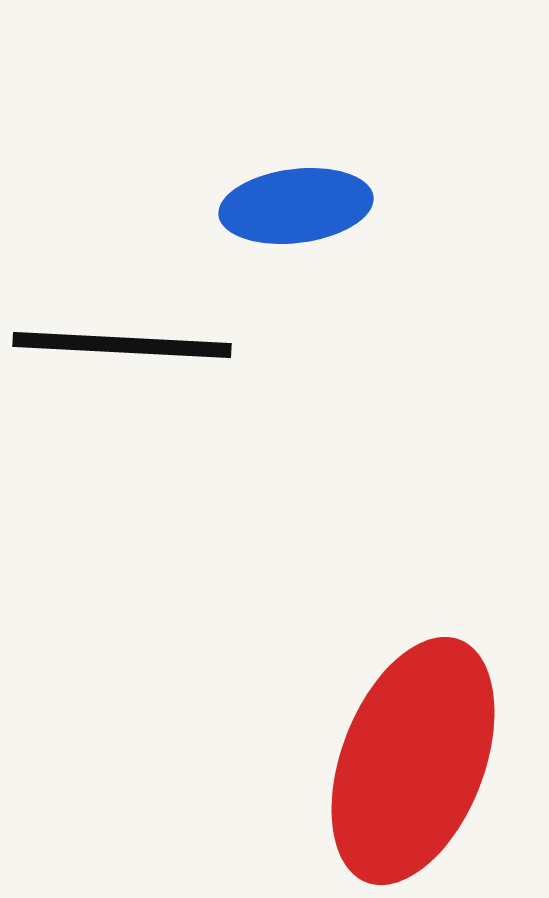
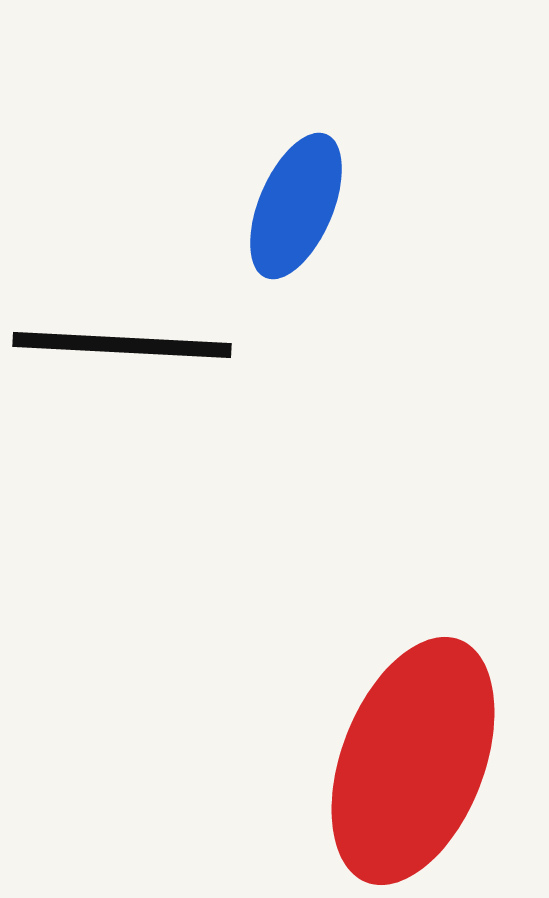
blue ellipse: rotated 60 degrees counterclockwise
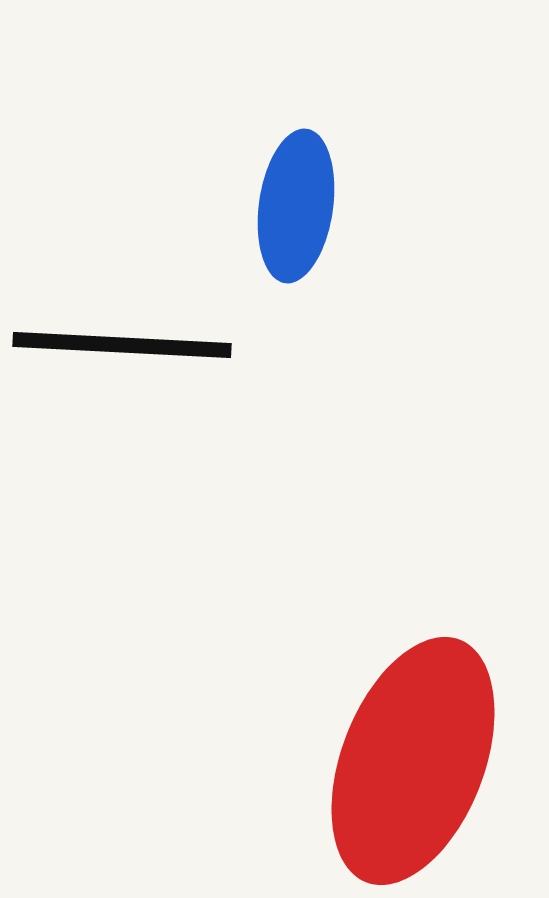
blue ellipse: rotated 15 degrees counterclockwise
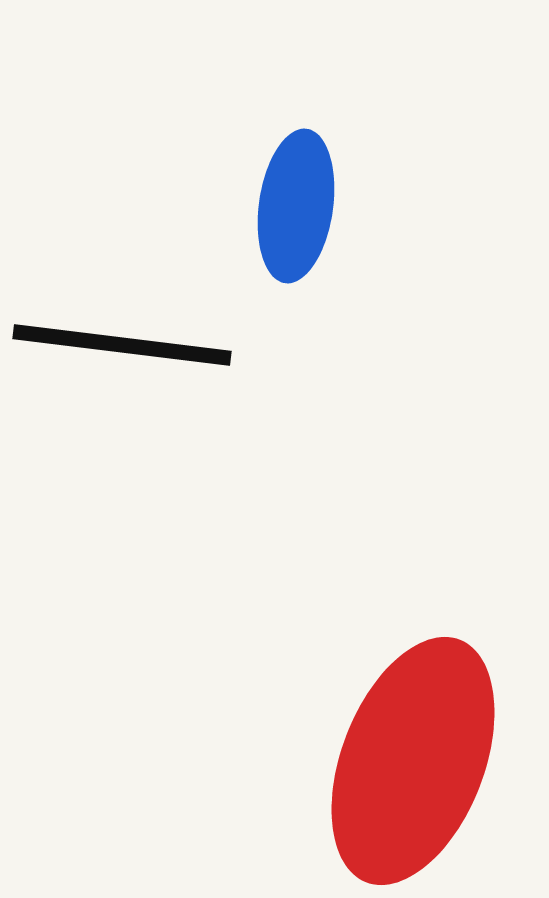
black line: rotated 4 degrees clockwise
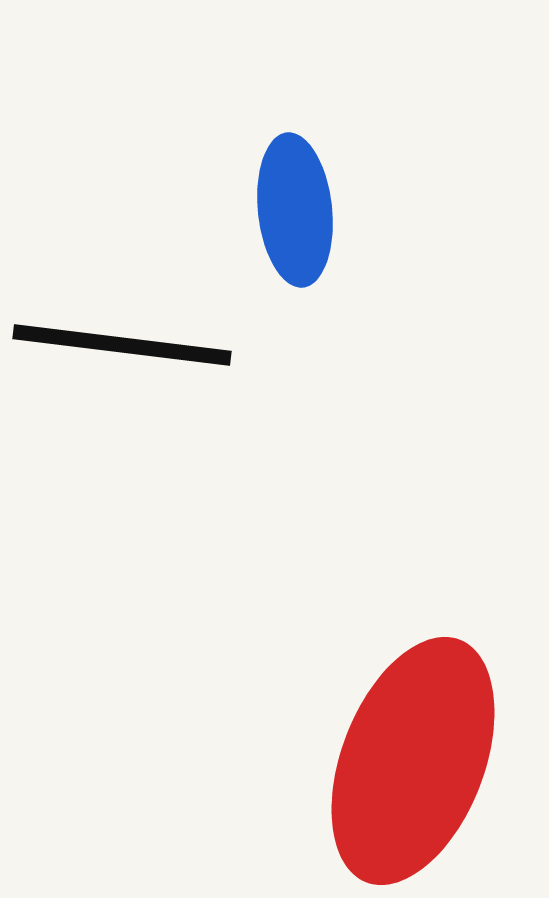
blue ellipse: moved 1 px left, 4 px down; rotated 14 degrees counterclockwise
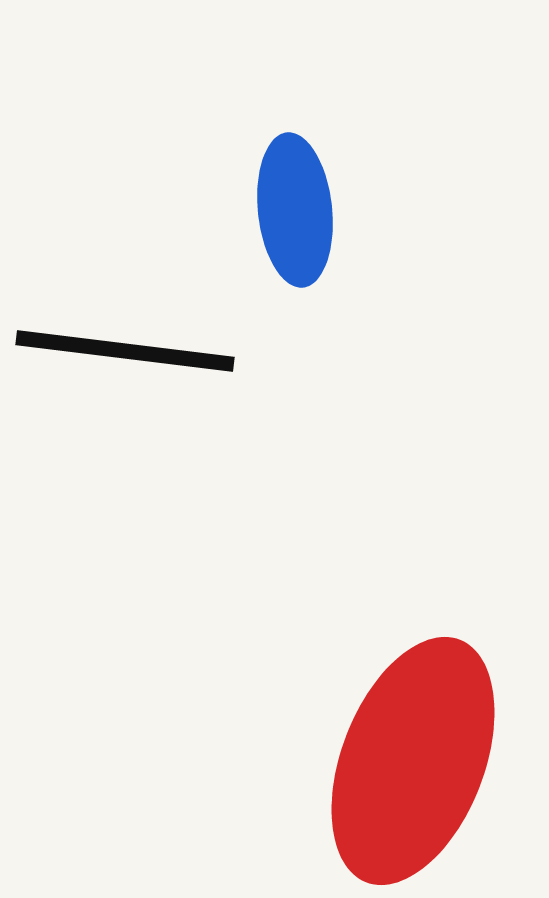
black line: moved 3 px right, 6 px down
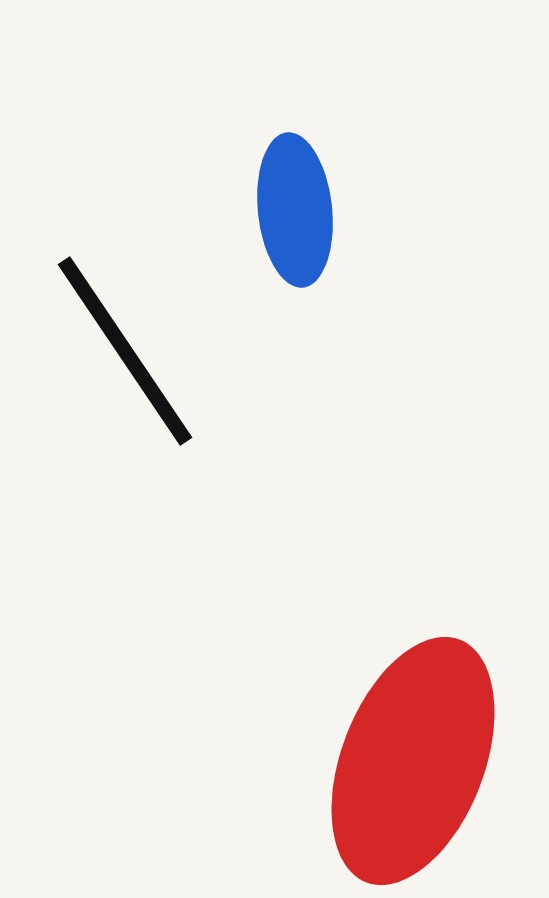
black line: rotated 49 degrees clockwise
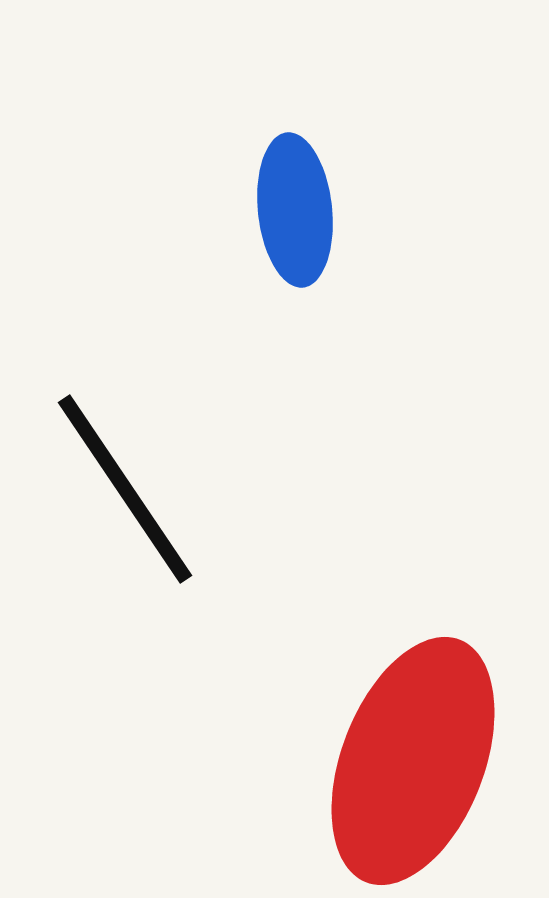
black line: moved 138 px down
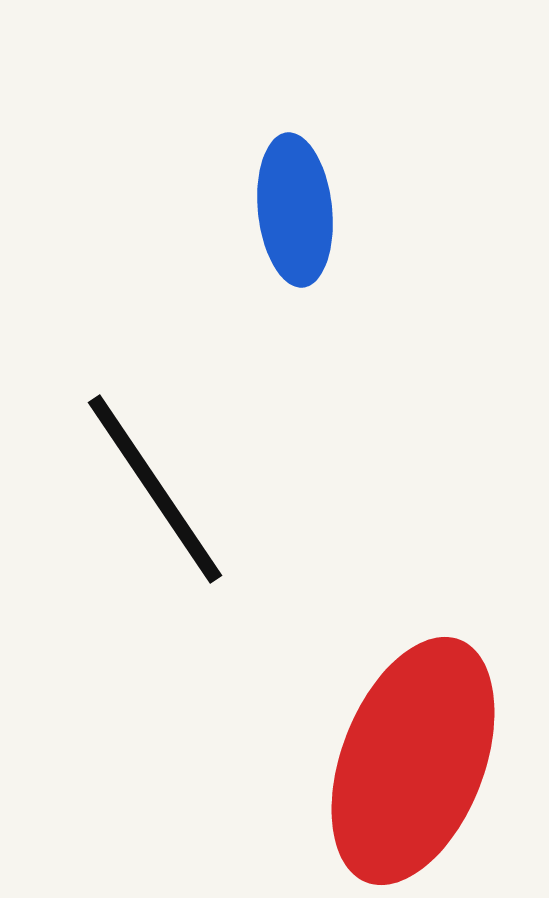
black line: moved 30 px right
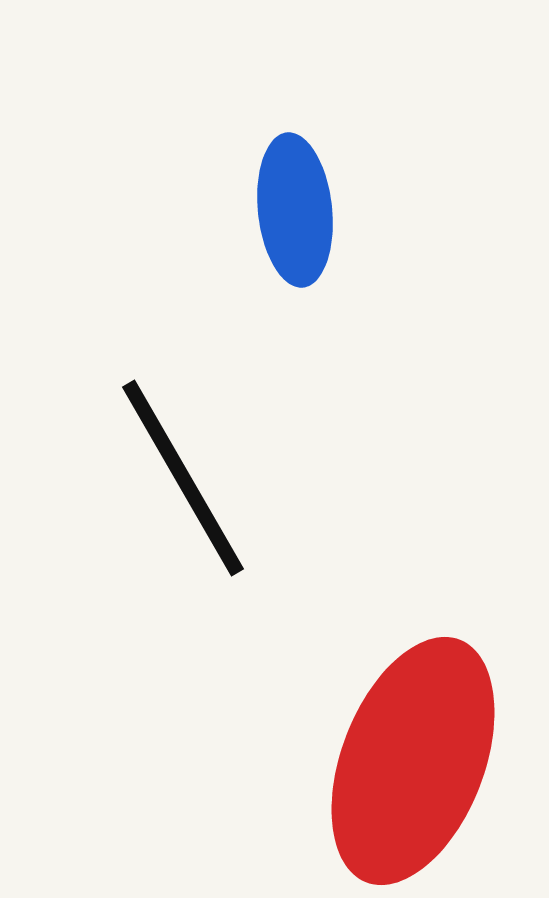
black line: moved 28 px right, 11 px up; rotated 4 degrees clockwise
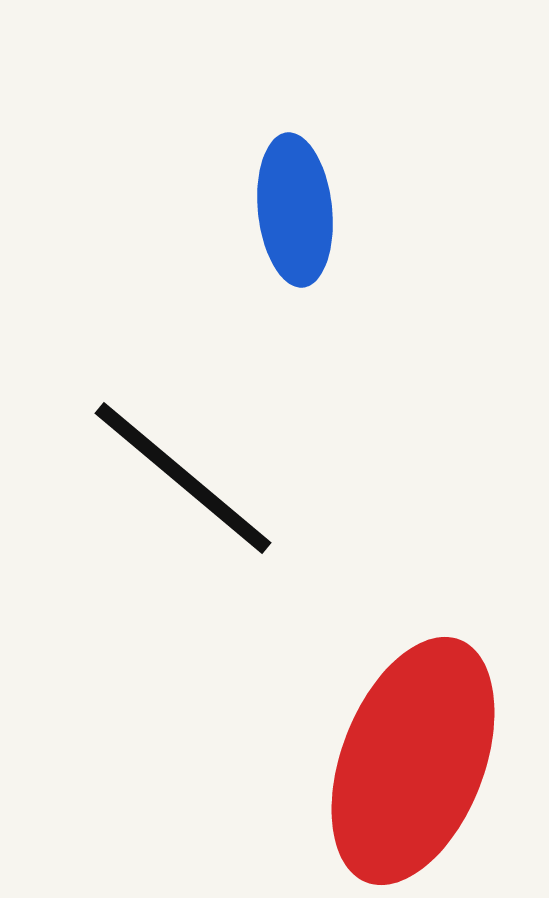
black line: rotated 20 degrees counterclockwise
